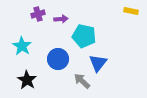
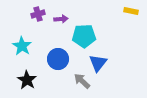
cyan pentagon: rotated 15 degrees counterclockwise
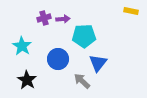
purple cross: moved 6 px right, 4 px down
purple arrow: moved 2 px right
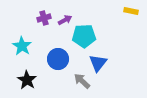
purple arrow: moved 2 px right, 1 px down; rotated 24 degrees counterclockwise
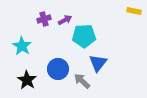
yellow rectangle: moved 3 px right
purple cross: moved 1 px down
blue circle: moved 10 px down
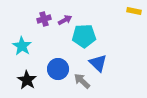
blue triangle: rotated 24 degrees counterclockwise
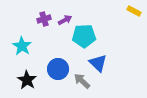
yellow rectangle: rotated 16 degrees clockwise
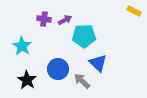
purple cross: rotated 24 degrees clockwise
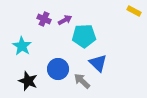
purple cross: rotated 16 degrees clockwise
black star: moved 1 px right, 1 px down; rotated 12 degrees counterclockwise
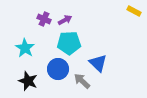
cyan pentagon: moved 15 px left, 7 px down
cyan star: moved 3 px right, 2 px down
